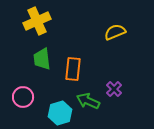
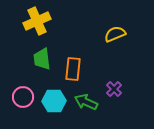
yellow semicircle: moved 2 px down
green arrow: moved 2 px left, 1 px down
cyan hexagon: moved 6 px left, 12 px up; rotated 15 degrees clockwise
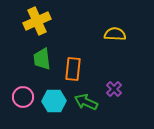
yellow semicircle: rotated 25 degrees clockwise
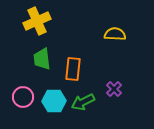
green arrow: moved 3 px left; rotated 50 degrees counterclockwise
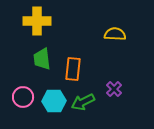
yellow cross: rotated 24 degrees clockwise
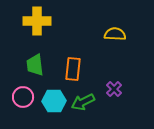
green trapezoid: moved 7 px left, 6 px down
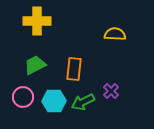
green trapezoid: rotated 70 degrees clockwise
orange rectangle: moved 1 px right
purple cross: moved 3 px left, 2 px down
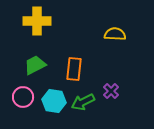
cyan hexagon: rotated 10 degrees clockwise
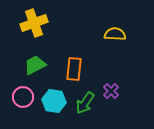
yellow cross: moved 3 px left, 2 px down; rotated 20 degrees counterclockwise
green arrow: moved 2 px right, 1 px down; rotated 30 degrees counterclockwise
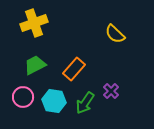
yellow semicircle: rotated 140 degrees counterclockwise
orange rectangle: rotated 35 degrees clockwise
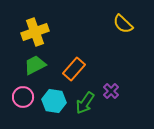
yellow cross: moved 1 px right, 9 px down
yellow semicircle: moved 8 px right, 10 px up
